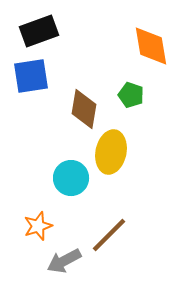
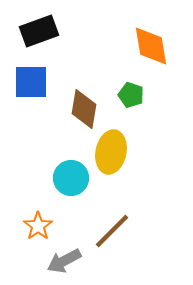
blue square: moved 6 px down; rotated 9 degrees clockwise
orange star: rotated 16 degrees counterclockwise
brown line: moved 3 px right, 4 px up
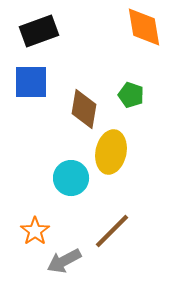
orange diamond: moved 7 px left, 19 px up
orange star: moved 3 px left, 5 px down
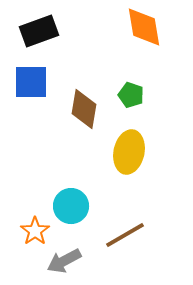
yellow ellipse: moved 18 px right
cyan circle: moved 28 px down
brown line: moved 13 px right, 4 px down; rotated 15 degrees clockwise
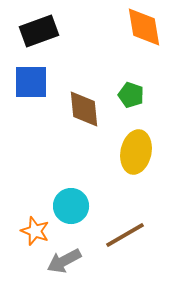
brown diamond: rotated 15 degrees counterclockwise
yellow ellipse: moved 7 px right
orange star: rotated 16 degrees counterclockwise
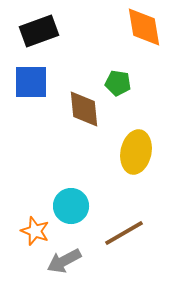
green pentagon: moved 13 px left, 12 px up; rotated 10 degrees counterclockwise
brown line: moved 1 px left, 2 px up
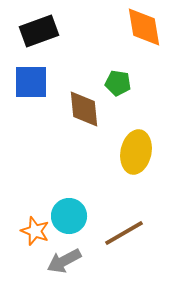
cyan circle: moved 2 px left, 10 px down
